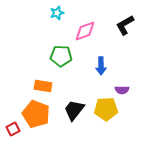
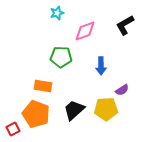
green pentagon: moved 1 px down
purple semicircle: rotated 32 degrees counterclockwise
black trapezoid: rotated 10 degrees clockwise
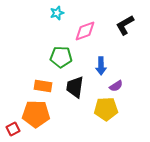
purple semicircle: moved 6 px left, 4 px up
black trapezoid: moved 1 px right, 23 px up; rotated 40 degrees counterclockwise
orange pentagon: rotated 20 degrees counterclockwise
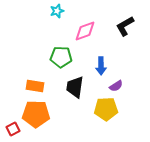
cyan star: moved 2 px up
black L-shape: moved 1 px down
orange rectangle: moved 8 px left
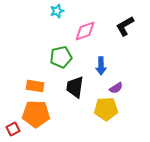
green pentagon: rotated 15 degrees counterclockwise
purple semicircle: moved 2 px down
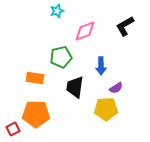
orange rectangle: moved 8 px up
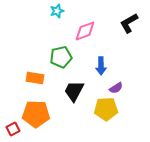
black L-shape: moved 4 px right, 3 px up
black trapezoid: moved 1 px left, 4 px down; rotated 20 degrees clockwise
